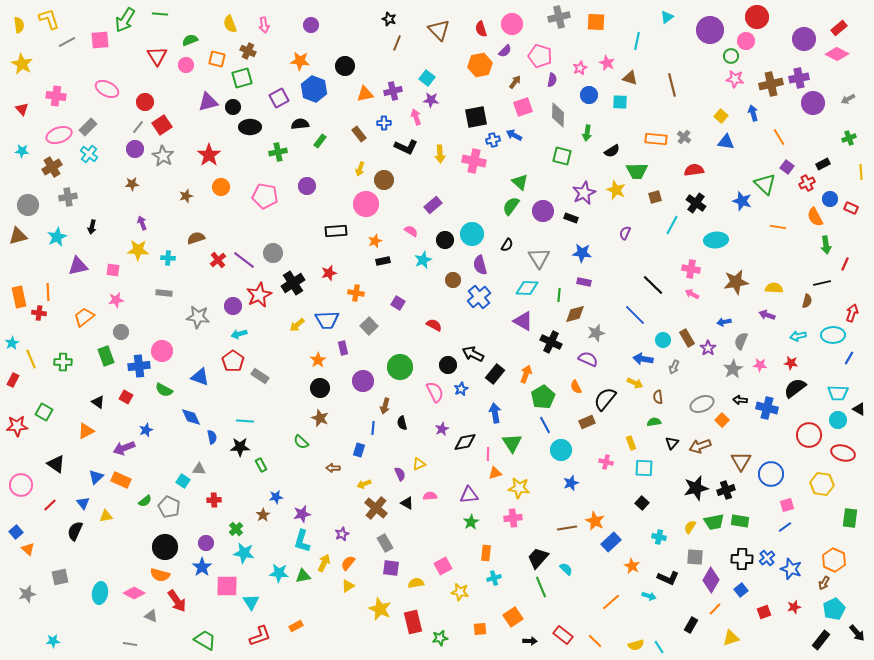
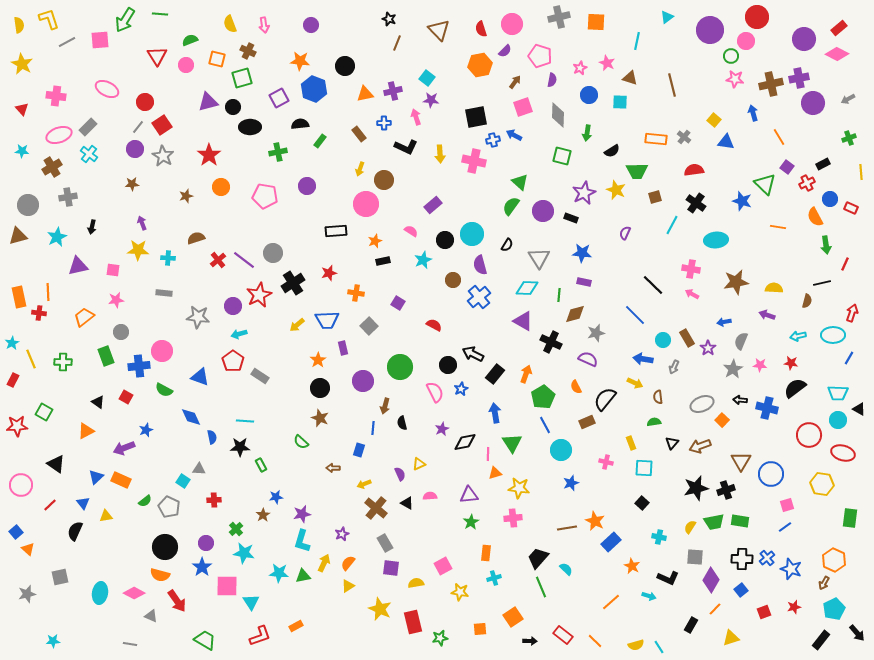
yellow square at (721, 116): moved 7 px left, 4 px down
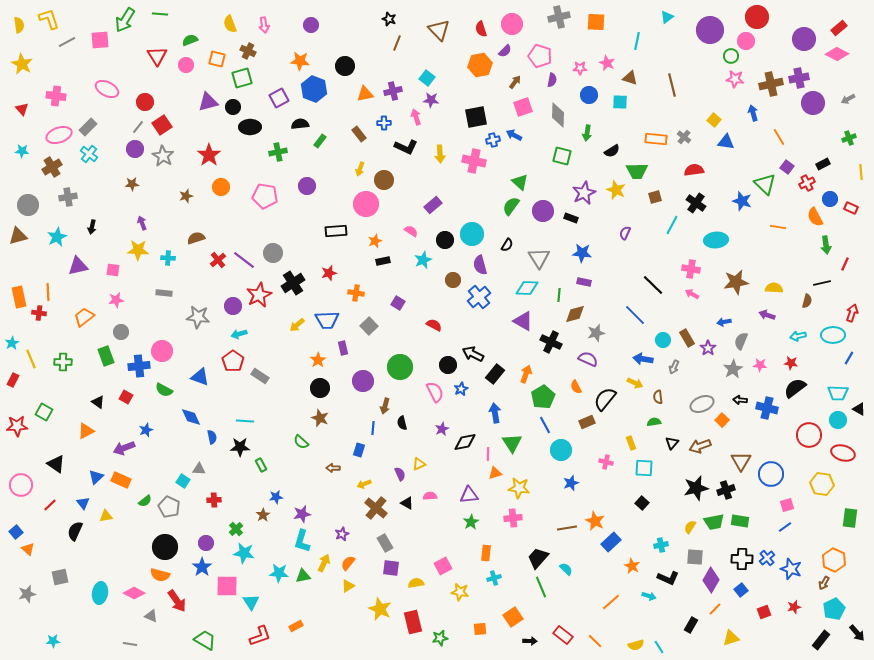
pink star at (580, 68): rotated 24 degrees clockwise
cyan cross at (659, 537): moved 2 px right, 8 px down; rotated 24 degrees counterclockwise
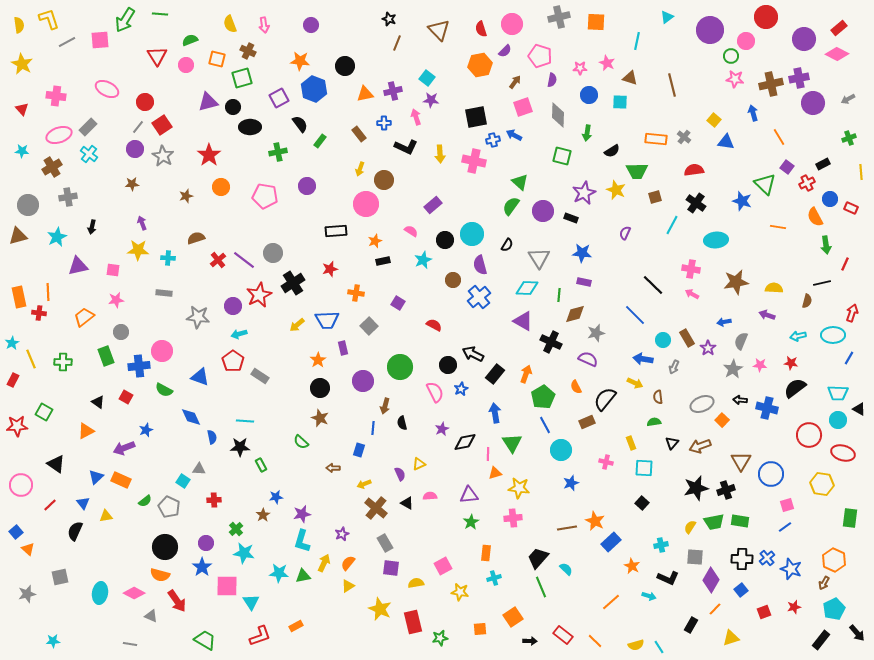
red circle at (757, 17): moved 9 px right
black semicircle at (300, 124): rotated 60 degrees clockwise
red star at (329, 273): moved 1 px right, 4 px up
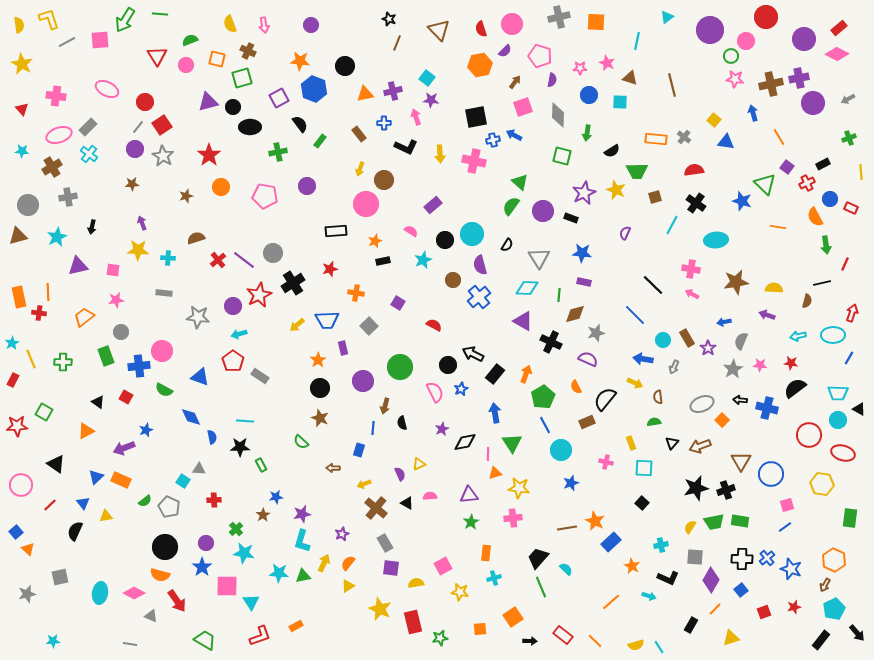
brown arrow at (824, 583): moved 1 px right, 2 px down
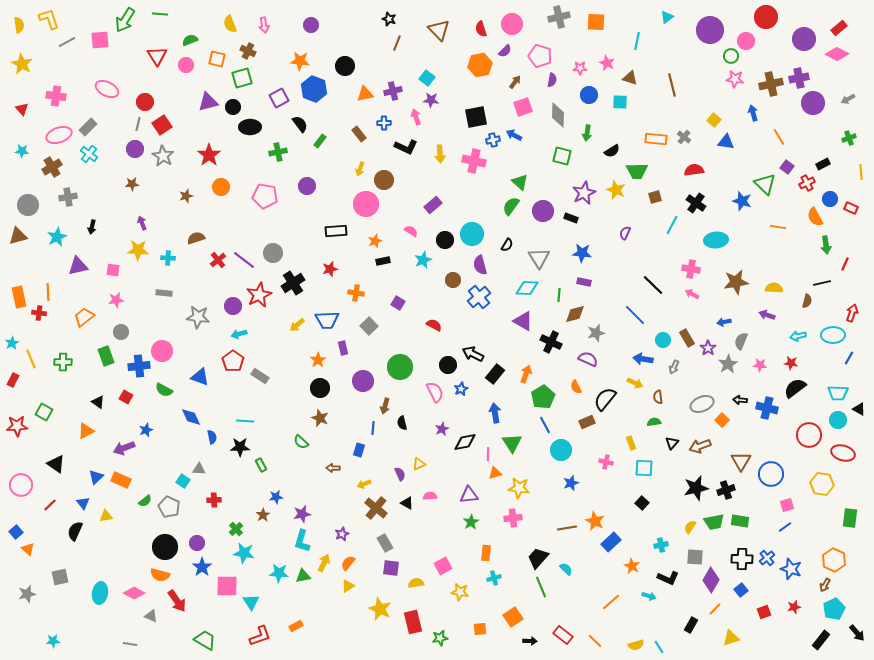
gray line at (138, 127): moved 3 px up; rotated 24 degrees counterclockwise
gray star at (733, 369): moved 5 px left, 5 px up
purple circle at (206, 543): moved 9 px left
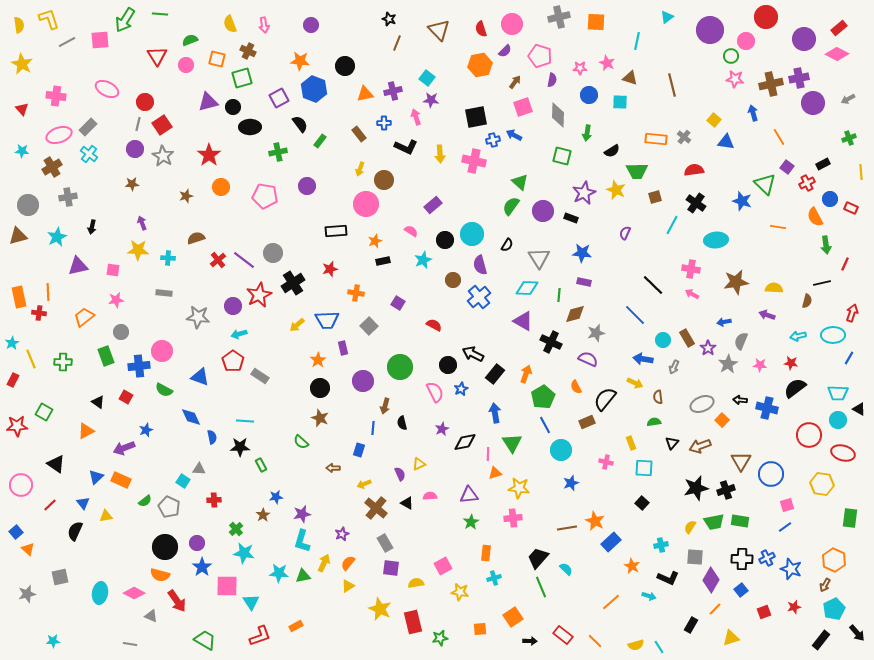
blue cross at (767, 558): rotated 14 degrees clockwise
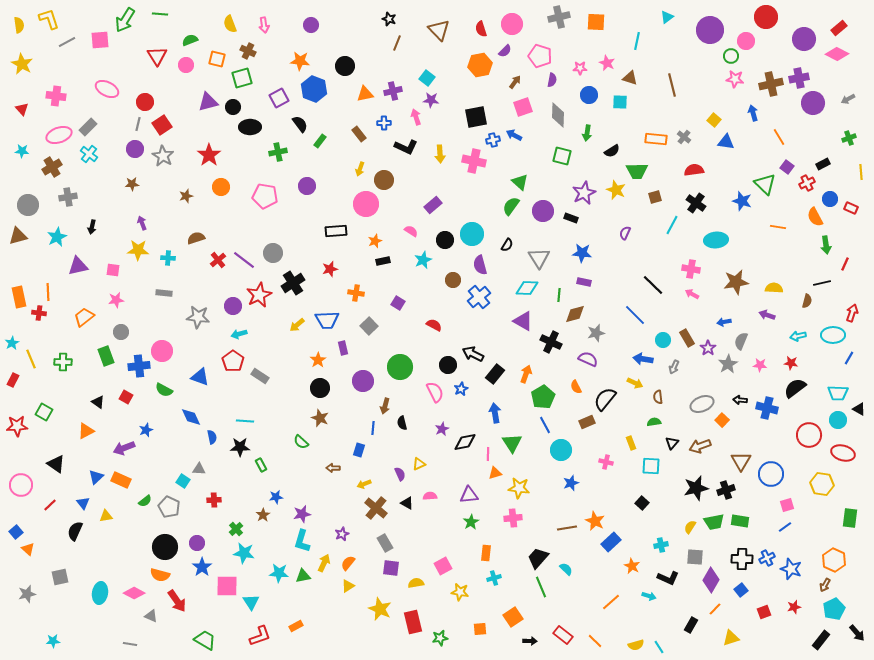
cyan square at (644, 468): moved 7 px right, 2 px up
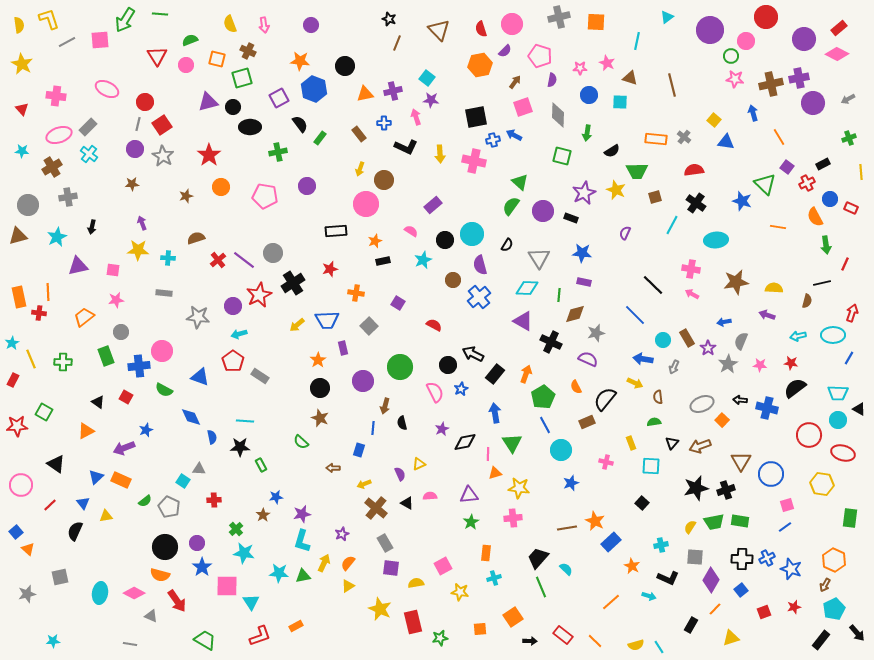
green rectangle at (320, 141): moved 3 px up
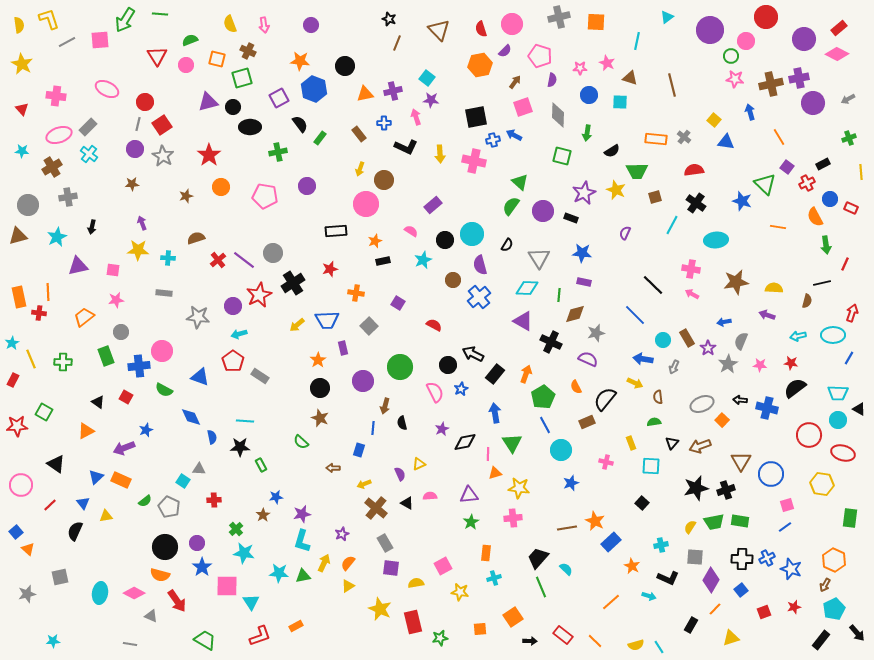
blue arrow at (753, 113): moved 3 px left, 1 px up
